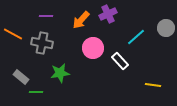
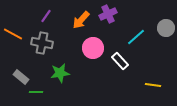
purple line: rotated 56 degrees counterclockwise
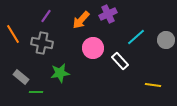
gray circle: moved 12 px down
orange line: rotated 30 degrees clockwise
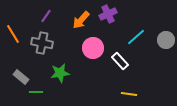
yellow line: moved 24 px left, 9 px down
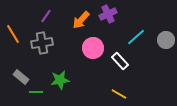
gray cross: rotated 20 degrees counterclockwise
green star: moved 7 px down
yellow line: moved 10 px left; rotated 21 degrees clockwise
